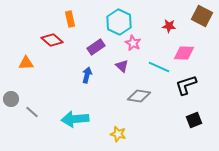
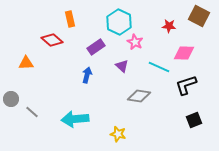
brown square: moved 3 px left
pink star: moved 2 px right, 1 px up
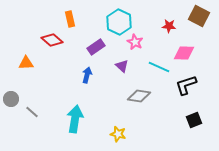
cyan arrow: rotated 104 degrees clockwise
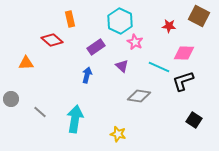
cyan hexagon: moved 1 px right, 1 px up
black L-shape: moved 3 px left, 4 px up
gray line: moved 8 px right
black square: rotated 35 degrees counterclockwise
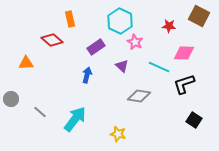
black L-shape: moved 1 px right, 3 px down
cyan arrow: rotated 28 degrees clockwise
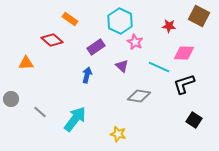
orange rectangle: rotated 42 degrees counterclockwise
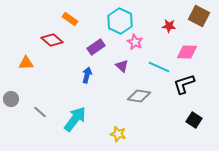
pink diamond: moved 3 px right, 1 px up
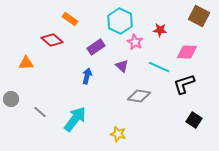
red star: moved 9 px left, 4 px down
blue arrow: moved 1 px down
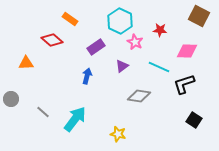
pink diamond: moved 1 px up
purple triangle: rotated 40 degrees clockwise
gray line: moved 3 px right
